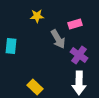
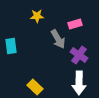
cyan rectangle: rotated 14 degrees counterclockwise
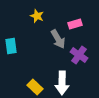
yellow star: rotated 24 degrees clockwise
white arrow: moved 17 px left
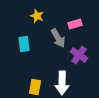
gray arrow: moved 1 px up
cyan rectangle: moved 13 px right, 2 px up
yellow rectangle: rotated 56 degrees clockwise
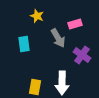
purple cross: moved 3 px right
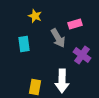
yellow star: moved 2 px left
white arrow: moved 2 px up
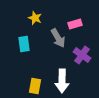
yellow star: moved 2 px down
yellow rectangle: moved 1 px up
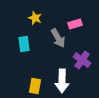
purple cross: moved 5 px down
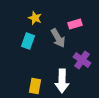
cyan rectangle: moved 4 px right, 3 px up; rotated 28 degrees clockwise
